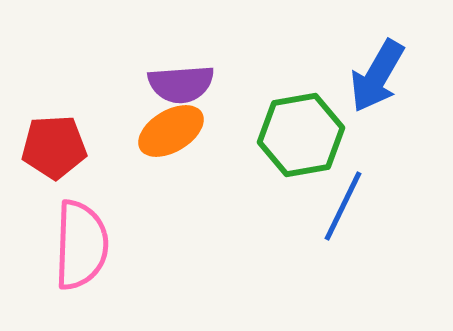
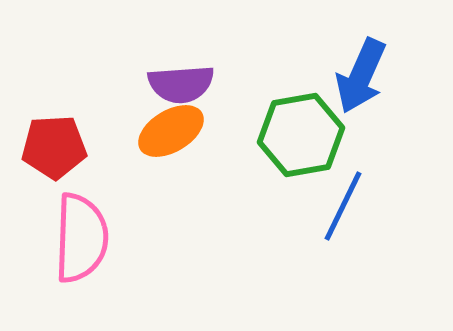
blue arrow: moved 16 px left; rotated 6 degrees counterclockwise
pink semicircle: moved 7 px up
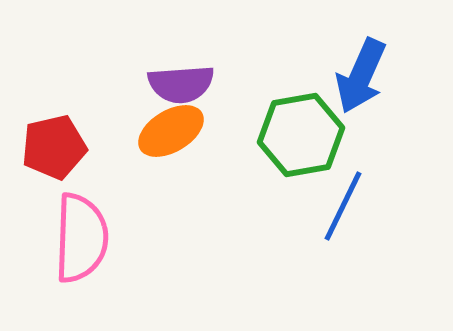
red pentagon: rotated 10 degrees counterclockwise
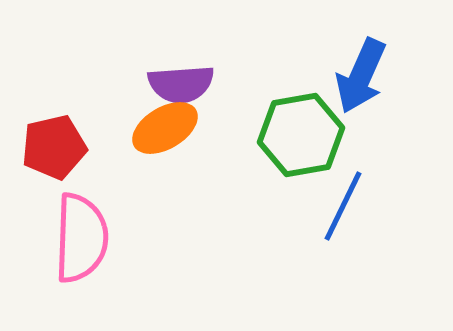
orange ellipse: moved 6 px left, 3 px up
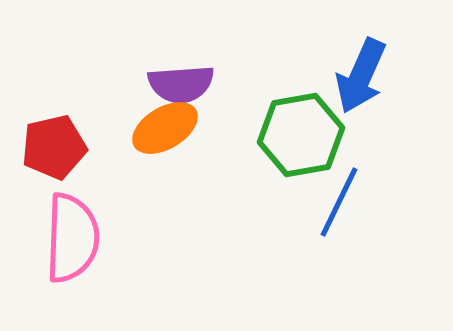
blue line: moved 4 px left, 4 px up
pink semicircle: moved 9 px left
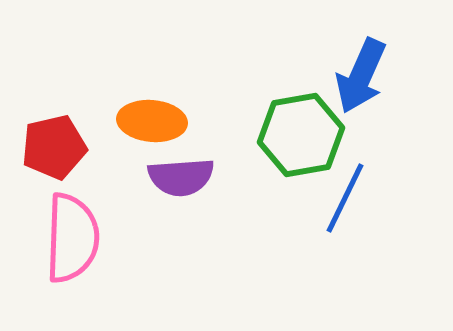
purple semicircle: moved 93 px down
orange ellipse: moved 13 px left, 7 px up; rotated 36 degrees clockwise
blue line: moved 6 px right, 4 px up
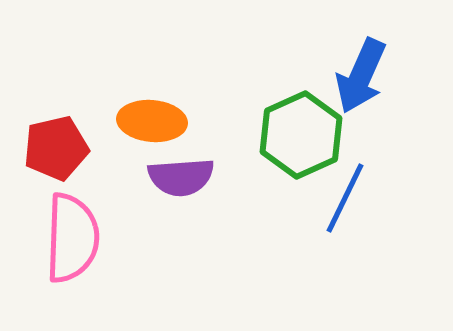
green hexagon: rotated 14 degrees counterclockwise
red pentagon: moved 2 px right, 1 px down
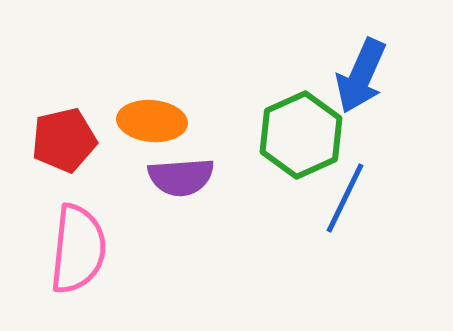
red pentagon: moved 8 px right, 8 px up
pink semicircle: moved 6 px right, 11 px down; rotated 4 degrees clockwise
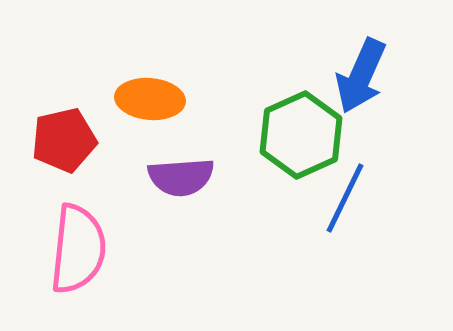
orange ellipse: moved 2 px left, 22 px up
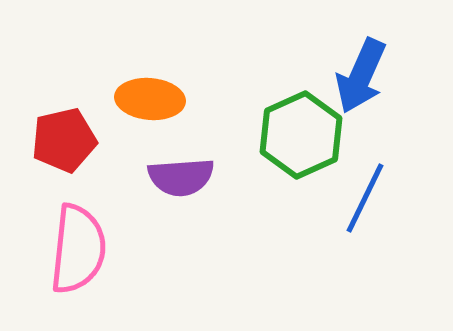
blue line: moved 20 px right
